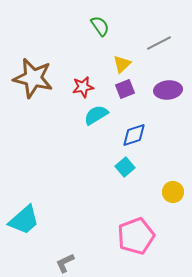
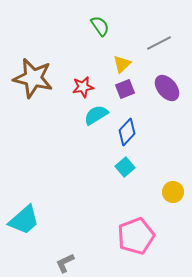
purple ellipse: moved 1 px left, 2 px up; rotated 56 degrees clockwise
blue diamond: moved 7 px left, 3 px up; rotated 28 degrees counterclockwise
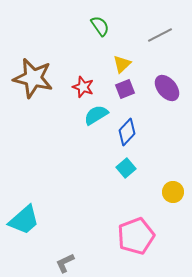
gray line: moved 1 px right, 8 px up
red star: rotated 30 degrees clockwise
cyan square: moved 1 px right, 1 px down
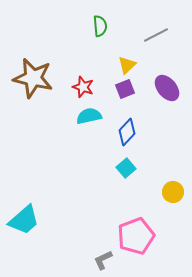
green semicircle: rotated 30 degrees clockwise
gray line: moved 4 px left
yellow triangle: moved 5 px right, 1 px down
cyan semicircle: moved 7 px left, 1 px down; rotated 20 degrees clockwise
gray L-shape: moved 38 px right, 3 px up
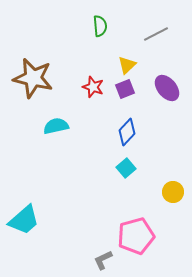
gray line: moved 1 px up
red star: moved 10 px right
cyan semicircle: moved 33 px left, 10 px down
pink pentagon: rotated 6 degrees clockwise
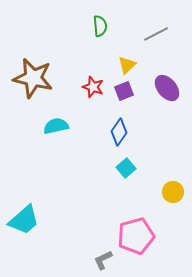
purple square: moved 1 px left, 2 px down
blue diamond: moved 8 px left; rotated 8 degrees counterclockwise
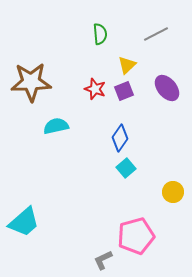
green semicircle: moved 8 px down
brown star: moved 2 px left, 4 px down; rotated 15 degrees counterclockwise
red star: moved 2 px right, 2 px down
blue diamond: moved 1 px right, 6 px down
cyan trapezoid: moved 2 px down
